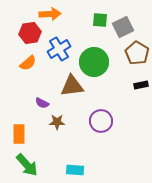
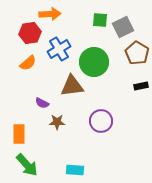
black rectangle: moved 1 px down
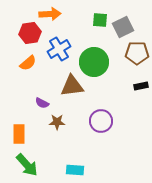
brown pentagon: rotated 30 degrees counterclockwise
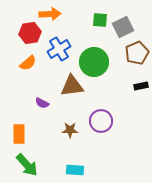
brown pentagon: rotated 25 degrees counterclockwise
brown star: moved 13 px right, 8 px down
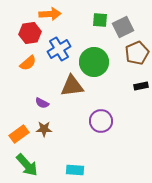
brown star: moved 26 px left, 1 px up
orange rectangle: rotated 54 degrees clockwise
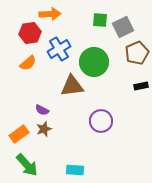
purple semicircle: moved 7 px down
brown star: rotated 21 degrees counterclockwise
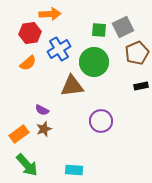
green square: moved 1 px left, 10 px down
cyan rectangle: moved 1 px left
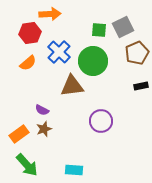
blue cross: moved 3 px down; rotated 15 degrees counterclockwise
green circle: moved 1 px left, 1 px up
